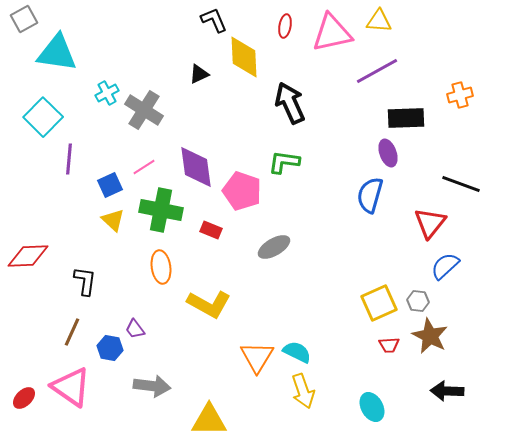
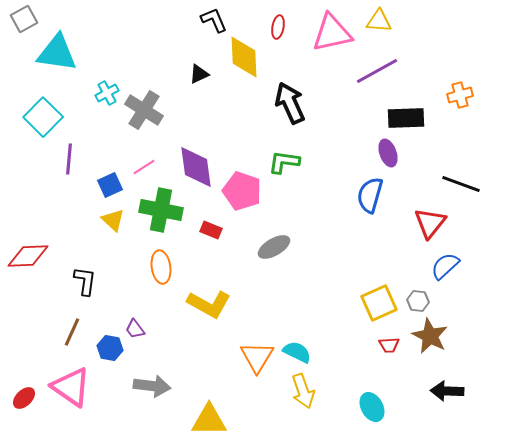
red ellipse at (285, 26): moved 7 px left, 1 px down
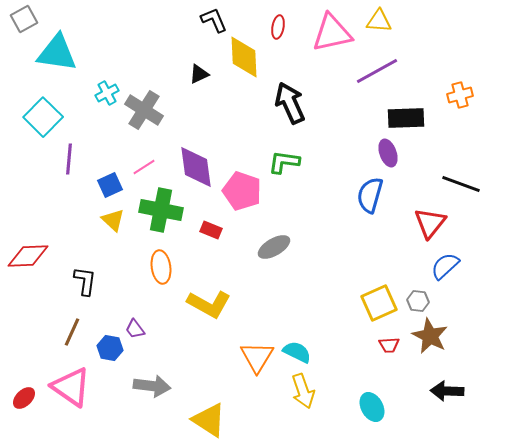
yellow triangle at (209, 420): rotated 33 degrees clockwise
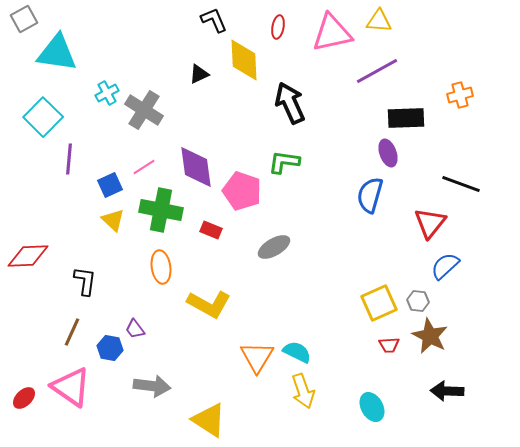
yellow diamond at (244, 57): moved 3 px down
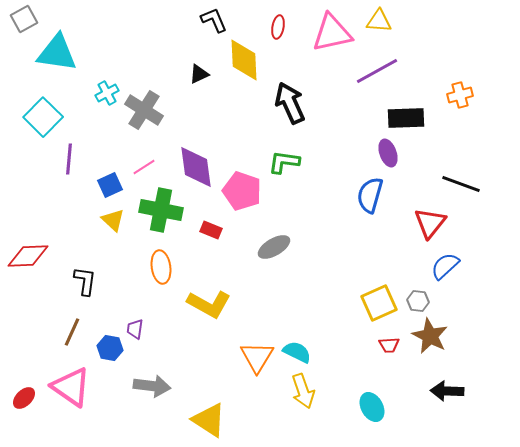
purple trapezoid at (135, 329): rotated 45 degrees clockwise
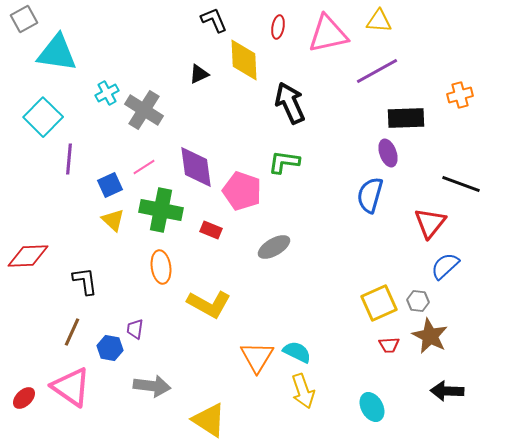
pink triangle at (332, 33): moved 4 px left, 1 px down
black L-shape at (85, 281): rotated 16 degrees counterclockwise
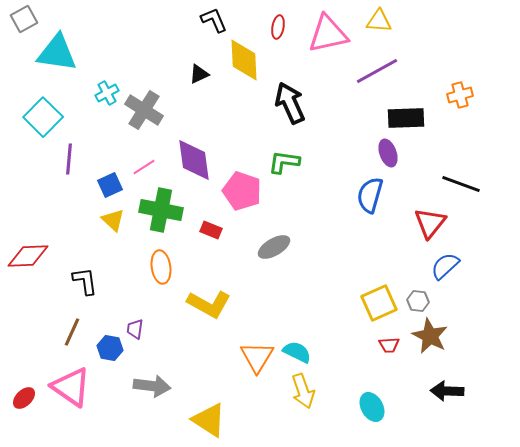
purple diamond at (196, 167): moved 2 px left, 7 px up
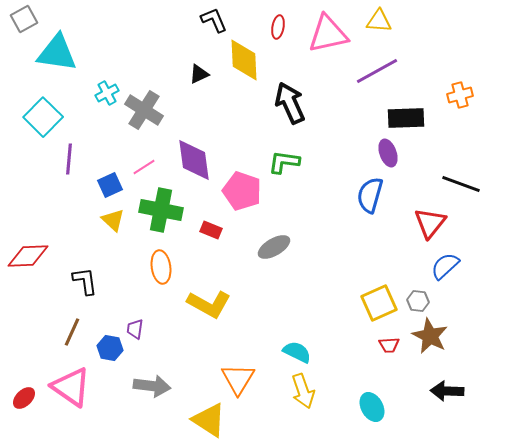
orange triangle at (257, 357): moved 19 px left, 22 px down
